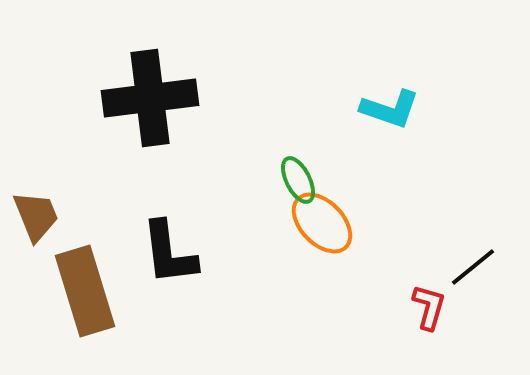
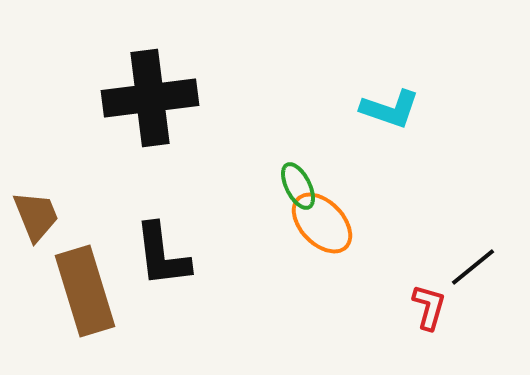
green ellipse: moved 6 px down
black L-shape: moved 7 px left, 2 px down
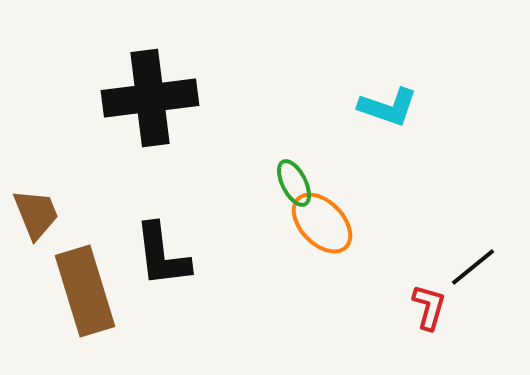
cyan L-shape: moved 2 px left, 2 px up
green ellipse: moved 4 px left, 3 px up
brown trapezoid: moved 2 px up
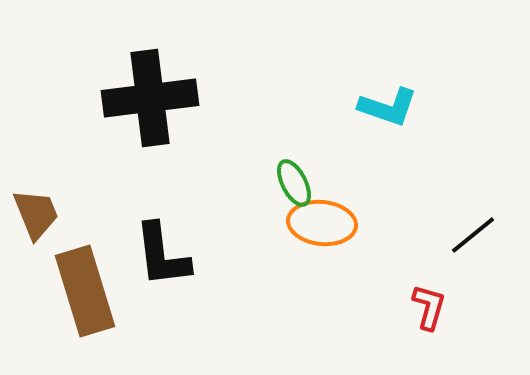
orange ellipse: rotated 40 degrees counterclockwise
black line: moved 32 px up
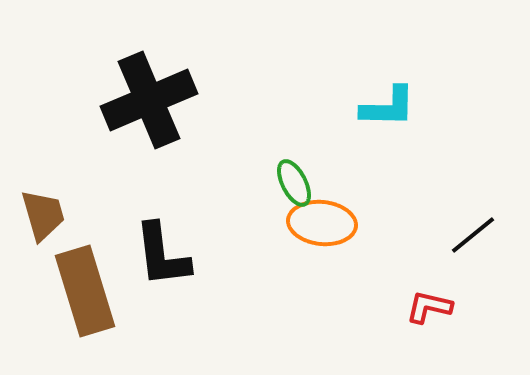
black cross: moved 1 px left, 2 px down; rotated 16 degrees counterclockwise
cyan L-shape: rotated 18 degrees counterclockwise
brown trapezoid: moved 7 px right, 1 px down; rotated 6 degrees clockwise
red L-shape: rotated 93 degrees counterclockwise
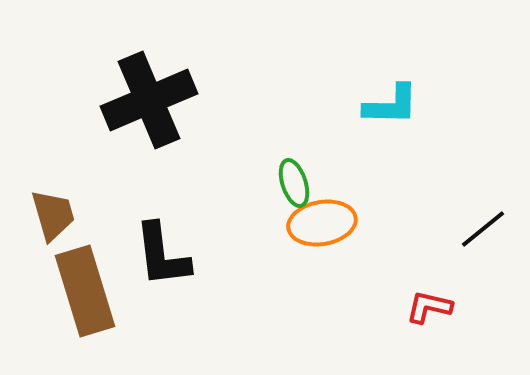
cyan L-shape: moved 3 px right, 2 px up
green ellipse: rotated 9 degrees clockwise
brown trapezoid: moved 10 px right
orange ellipse: rotated 16 degrees counterclockwise
black line: moved 10 px right, 6 px up
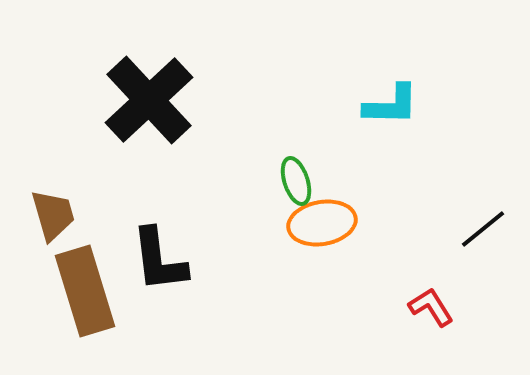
black cross: rotated 20 degrees counterclockwise
green ellipse: moved 2 px right, 2 px up
black L-shape: moved 3 px left, 5 px down
red L-shape: moved 2 px right; rotated 45 degrees clockwise
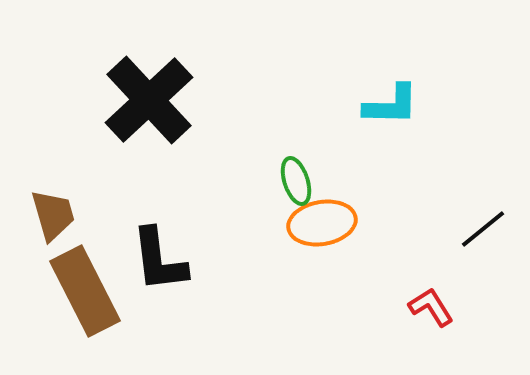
brown rectangle: rotated 10 degrees counterclockwise
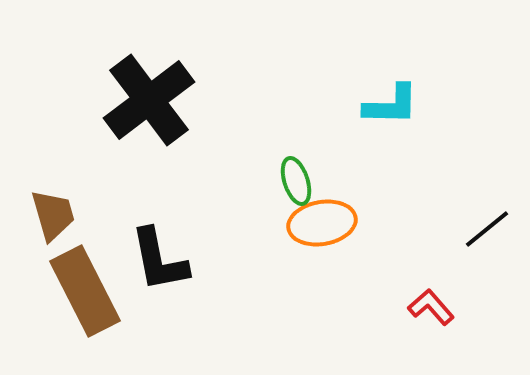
black cross: rotated 6 degrees clockwise
black line: moved 4 px right
black L-shape: rotated 4 degrees counterclockwise
red L-shape: rotated 9 degrees counterclockwise
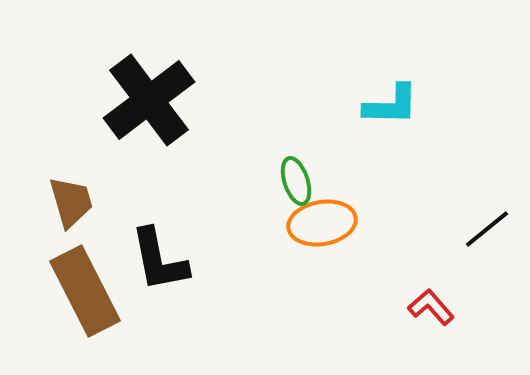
brown trapezoid: moved 18 px right, 13 px up
